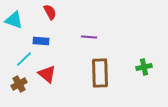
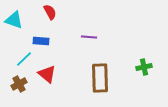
brown rectangle: moved 5 px down
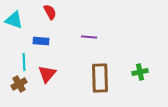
cyan line: moved 3 px down; rotated 48 degrees counterclockwise
green cross: moved 4 px left, 5 px down
red triangle: rotated 30 degrees clockwise
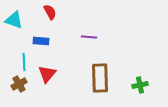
green cross: moved 13 px down
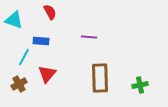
cyan line: moved 5 px up; rotated 30 degrees clockwise
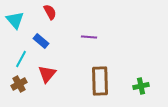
cyan triangle: moved 1 px right; rotated 30 degrees clockwise
blue rectangle: rotated 35 degrees clockwise
cyan line: moved 3 px left, 2 px down
brown rectangle: moved 3 px down
green cross: moved 1 px right, 1 px down
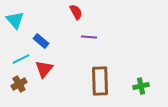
red semicircle: moved 26 px right
cyan line: rotated 36 degrees clockwise
red triangle: moved 3 px left, 5 px up
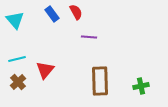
blue rectangle: moved 11 px right, 27 px up; rotated 14 degrees clockwise
cyan line: moved 4 px left; rotated 12 degrees clockwise
red triangle: moved 1 px right, 1 px down
brown cross: moved 1 px left, 2 px up; rotated 14 degrees counterclockwise
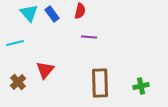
red semicircle: moved 4 px right, 1 px up; rotated 42 degrees clockwise
cyan triangle: moved 14 px right, 7 px up
cyan line: moved 2 px left, 16 px up
brown rectangle: moved 2 px down
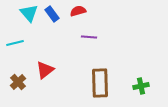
red semicircle: moved 2 px left; rotated 119 degrees counterclockwise
red triangle: rotated 12 degrees clockwise
